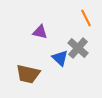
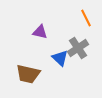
gray cross: rotated 15 degrees clockwise
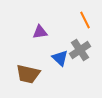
orange line: moved 1 px left, 2 px down
purple triangle: rotated 21 degrees counterclockwise
gray cross: moved 2 px right, 2 px down
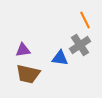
purple triangle: moved 17 px left, 18 px down
gray cross: moved 5 px up
blue triangle: rotated 36 degrees counterclockwise
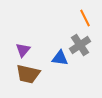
orange line: moved 2 px up
purple triangle: rotated 42 degrees counterclockwise
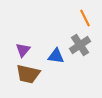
blue triangle: moved 4 px left, 2 px up
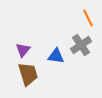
orange line: moved 3 px right
gray cross: moved 1 px right
brown trapezoid: rotated 120 degrees counterclockwise
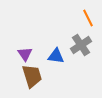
purple triangle: moved 2 px right, 4 px down; rotated 14 degrees counterclockwise
brown trapezoid: moved 4 px right, 2 px down
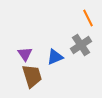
blue triangle: moved 1 px left, 1 px down; rotated 30 degrees counterclockwise
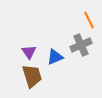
orange line: moved 1 px right, 2 px down
gray cross: rotated 10 degrees clockwise
purple triangle: moved 4 px right, 2 px up
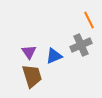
blue triangle: moved 1 px left, 1 px up
